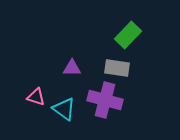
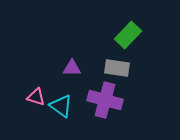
cyan triangle: moved 3 px left, 3 px up
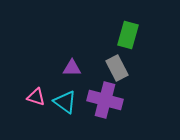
green rectangle: rotated 28 degrees counterclockwise
gray rectangle: rotated 55 degrees clockwise
cyan triangle: moved 4 px right, 4 px up
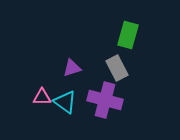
purple triangle: rotated 18 degrees counterclockwise
pink triangle: moved 6 px right; rotated 18 degrees counterclockwise
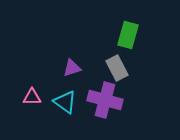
pink triangle: moved 10 px left
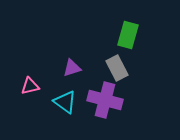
pink triangle: moved 2 px left, 11 px up; rotated 12 degrees counterclockwise
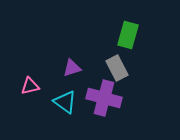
purple cross: moved 1 px left, 2 px up
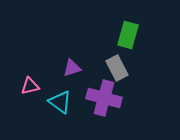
cyan triangle: moved 5 px left
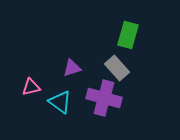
gray rectangle: rotated 15 degrees counterclockwise
pink triangle: moved 1 px right, 1 px down
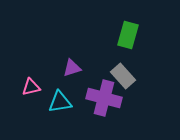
gray rectangle: moved 6 px right, 8 px down
cyan triangle: rotated 45 degrees counterclockwise
